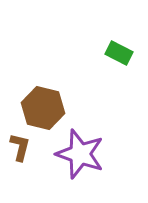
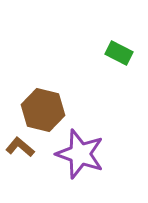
brown hexagon: moved 2 px down
brown L-shape: rotated 64 degrees counterclockwise
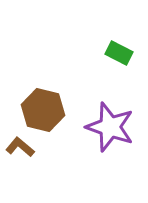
purple star: moved 30 px right, 27 px up
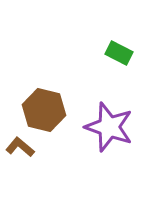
brown hexagon: moved 1 px right
purple star: moved 1 px left
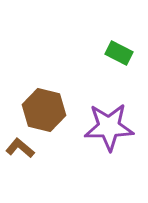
purple star: rotated 21 degrees counterclockwise
brown L-shape: moved 1 px down
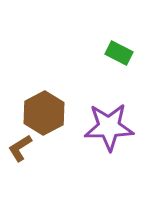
brown hexagon: moved 3 px down; rotated 18 degrees clockwise
brown L-shape: rotated 72 degrees counterclockwise
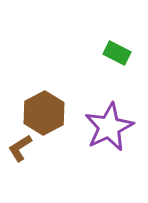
green rectangle: moved 2 px left
purple star: rotated 24 degrees counterclockwise
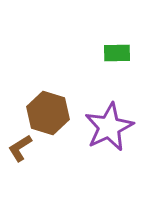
green rectangle: rotated 28 degrees counterclockwise
brown hexagon: moved 4 px right; rotated 15 degrees counterclockwise
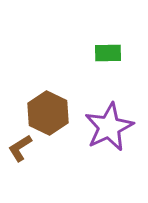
green rectangle: moved 9 px left
brown hexagon: rotated 9 degrees clockwise
